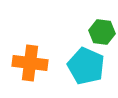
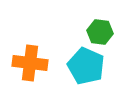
green hexagon: moved 2 px left
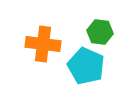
orange cross: moved 13 px right, 19 px up
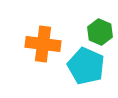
green hexagon: rotated 15 degrees clockwise
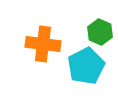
cyan pentagon: rotated 21 degrees clockwise
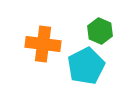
green hexagon: moved 1 px up
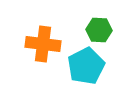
green hexagon: moved 1 px left, 1 px up; rotated 20 degrees counterclockwise
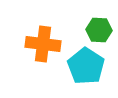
cyan pentagon: rotated 12 degrees counterclockwise
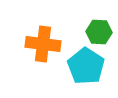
green hexagon: moved 2 px down
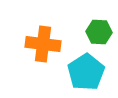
cyan pentagon: moved 6 px down; rotated 6 degrees clockwise
